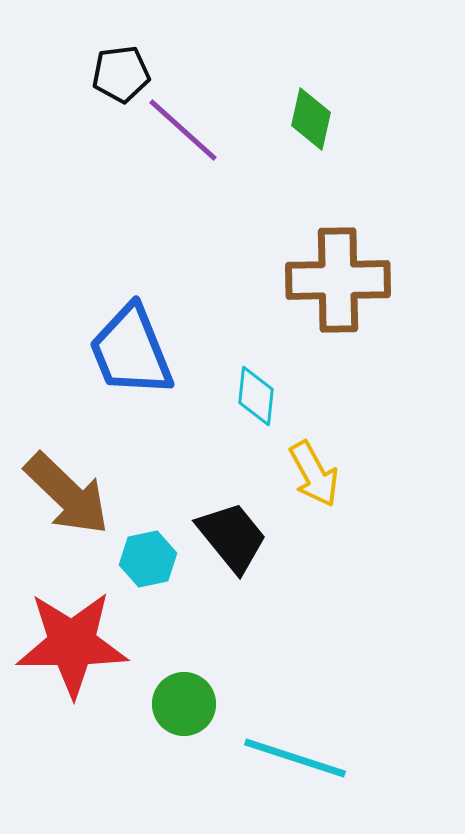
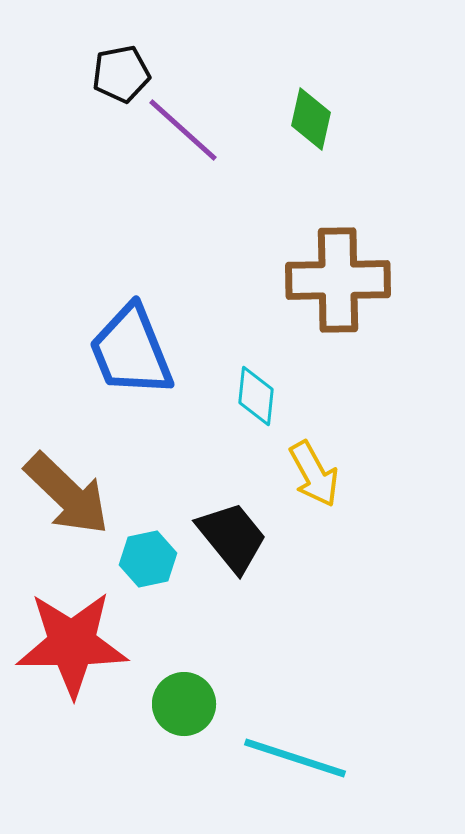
black pentagon: rotated 4 degrees counterclockwise
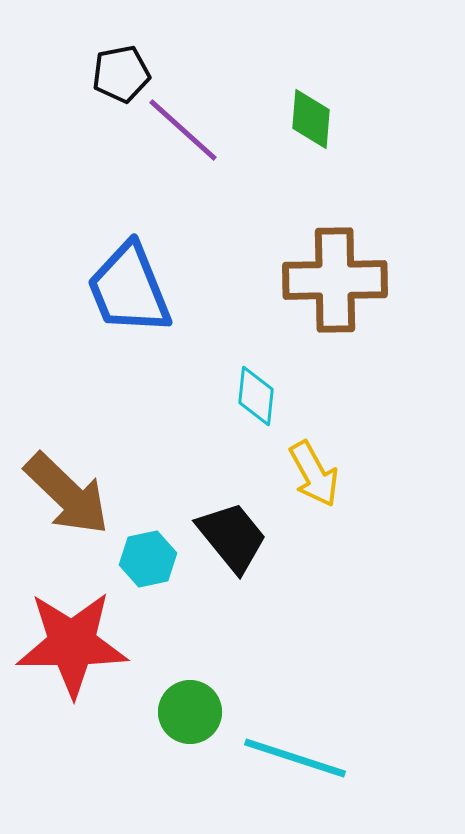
green diamond: rotated 8 degrees counterclockwise
brown cross: moved 3 px left
blue trapezoid: moved 2 px left, 62 px up
green circle: moved 6 px right, 8 px down
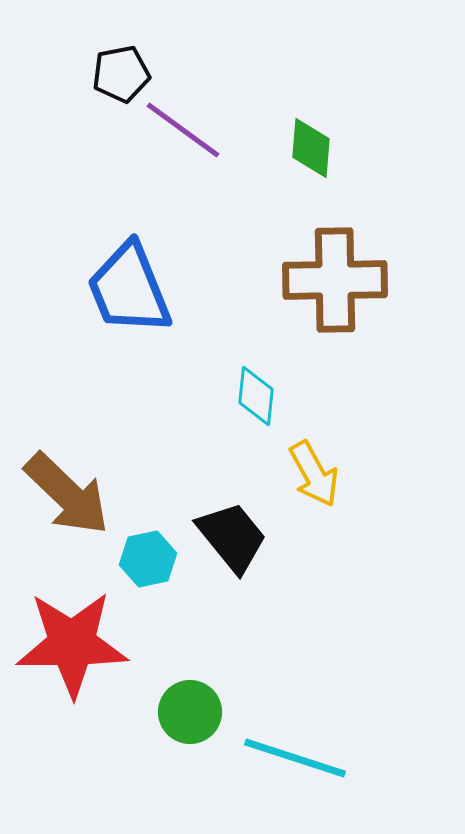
green diamond: moved 29 px down
purple line: rotated 6 degrees counterclockwise
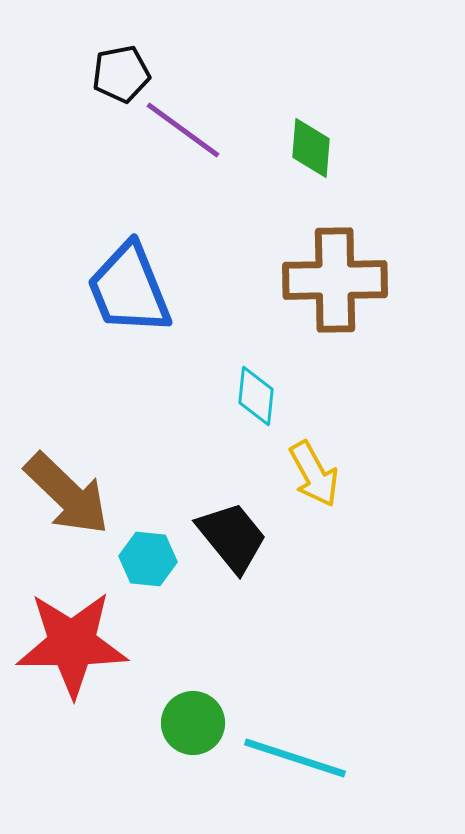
cyan hexagon: rotated 18 degrees clockwise
green circle: moved 3 px right, 11 px down
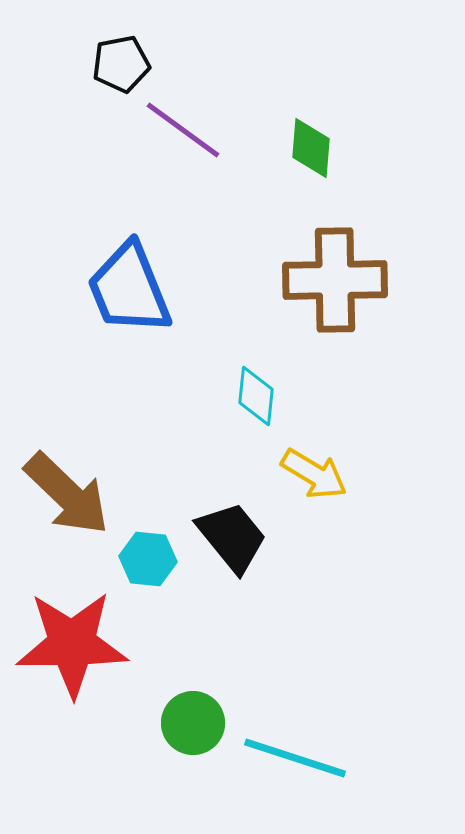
black pentagon: moved 10 px up
yellow arrow: rotated 30 degrees counterclockwise
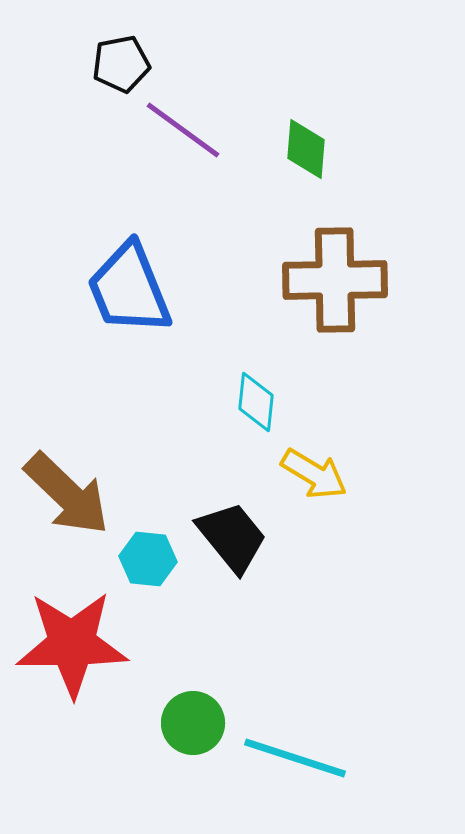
green diamond: moved 5 px left, 1 px down
cyan diamond: moved 6 px down
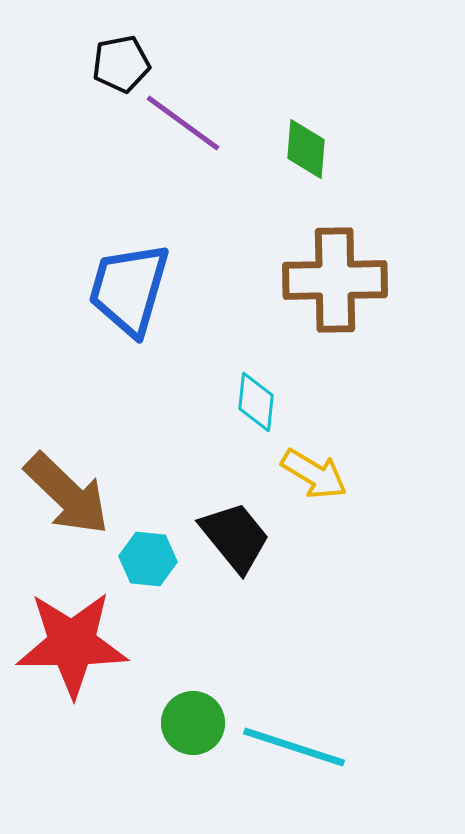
purple line: moved 7 px up
blue trapezoid: rotated 38 degrees clockwise
black trapezoid: moved 3 px right
cyan line: moved 1 px left, 11 px up
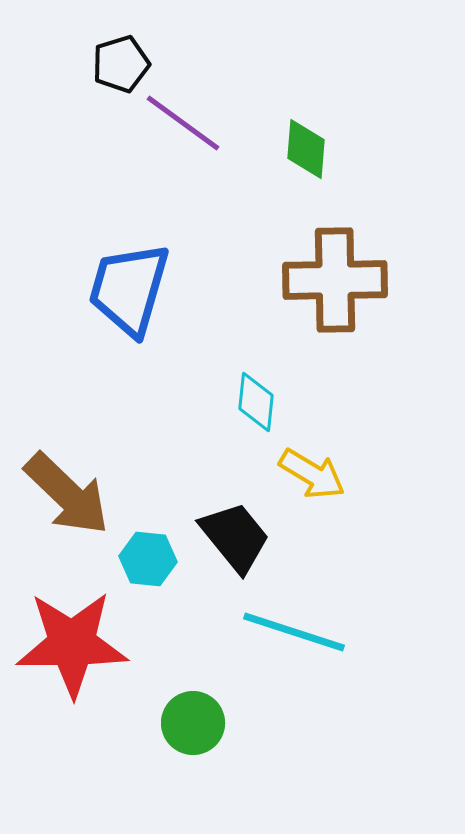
black pentagon: rotated 6 degrees counterclockwise
yellow arrow: moved 2 px left
cyan line: moved 115 px up
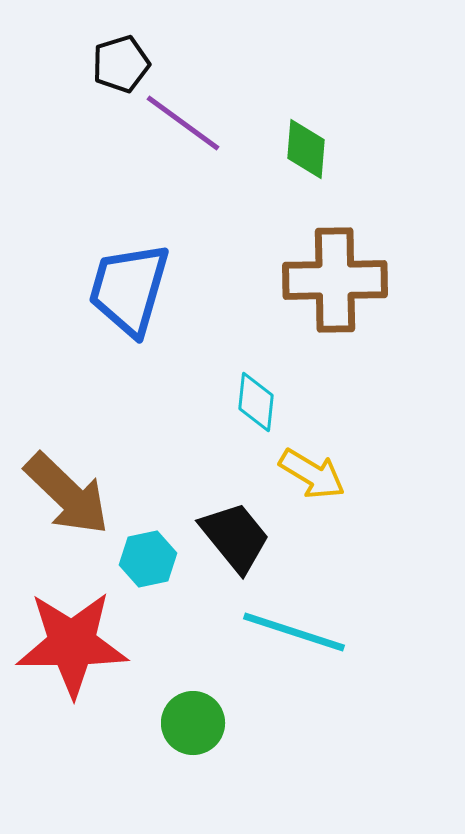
cyan hexagon: rotated 18 degrees counterclockwise
